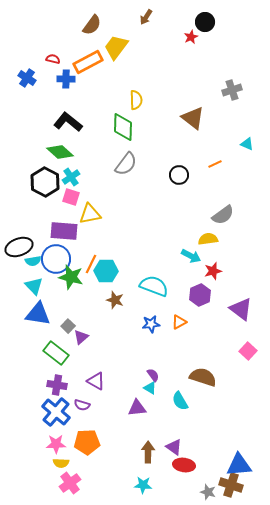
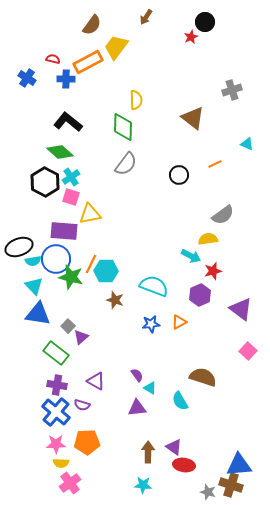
purple semicircle at (153, 375): moved 16 px left
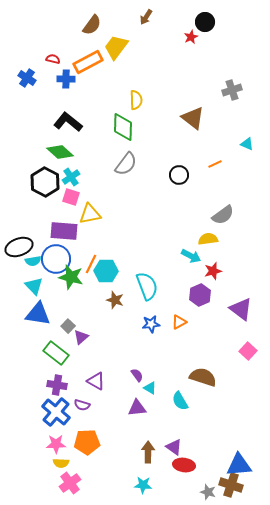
cyan semicircle at (154, 286): moved 7 px left; rotated 48 degrees clockwise
